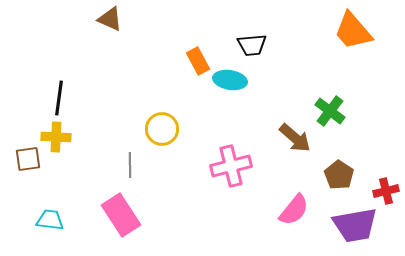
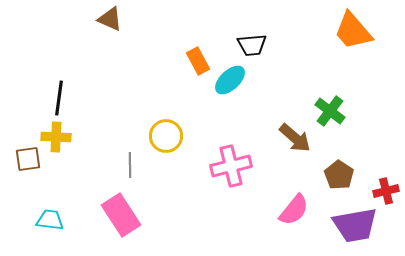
cyan ellipse: rotated 52 degrees counterclockwise
yellow circle: moved 4 px right, 7 px down
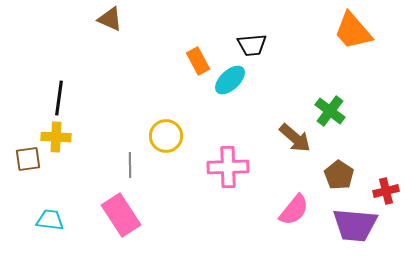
pink cross: moved 3 px left, 1 px down; rotated 12 degrees clockwise
purple trapezoid: rotated 15 degrees clockwise
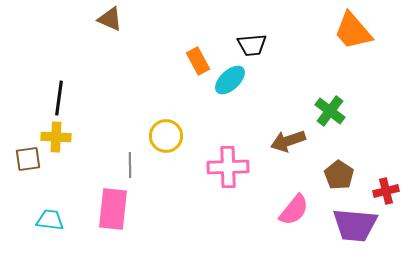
brown arrow: moved 7 px left, 3 px down; rotated 120 degrees clockwise
pink rectangle: moved 8 px left, 6 px up; rotated 39 degrees clockwise
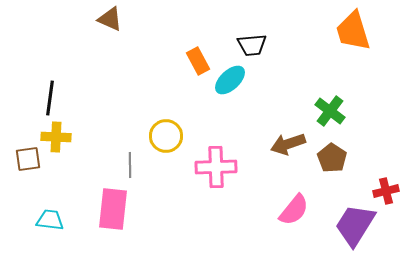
orange trapezoid: rotated 24 degrees clockwise
black line: moved 9 px left
brown arrow: moved 3 px down
pink cross: moved 12 px left
brown pentagon: moved 7 px left, 17 px up
purple trapezoid: rotated 117 degrees clockwise
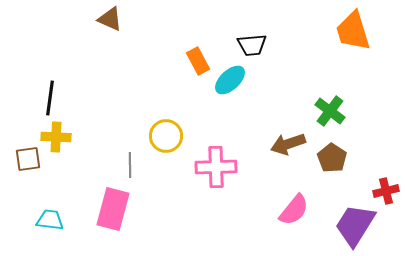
pink rectangle: rotated 9 degrees clockwise
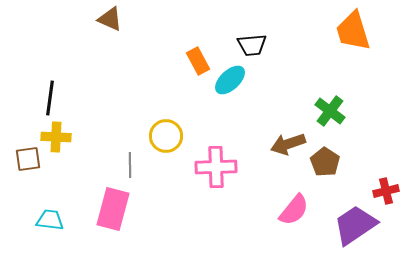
brown pentagon: moved 7 px left, 4 px down
purple trapezoid: rotated 24 degrees clockwise
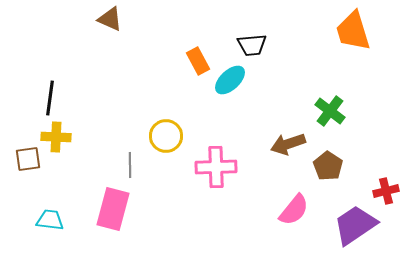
brown pentagon: moved 3 px right, 4 px down
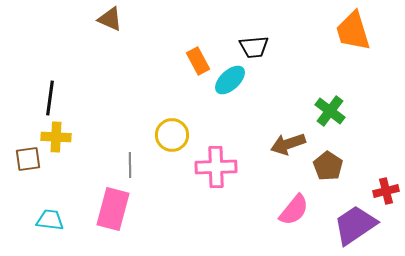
black trapezoid: moved 2 px right, 2 px down
yellow circle: moved 6 px right, 1 px up
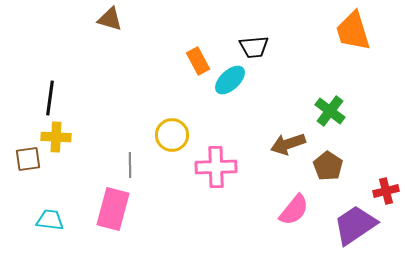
brown triangle: rotated 8 degrees counterclockwise
